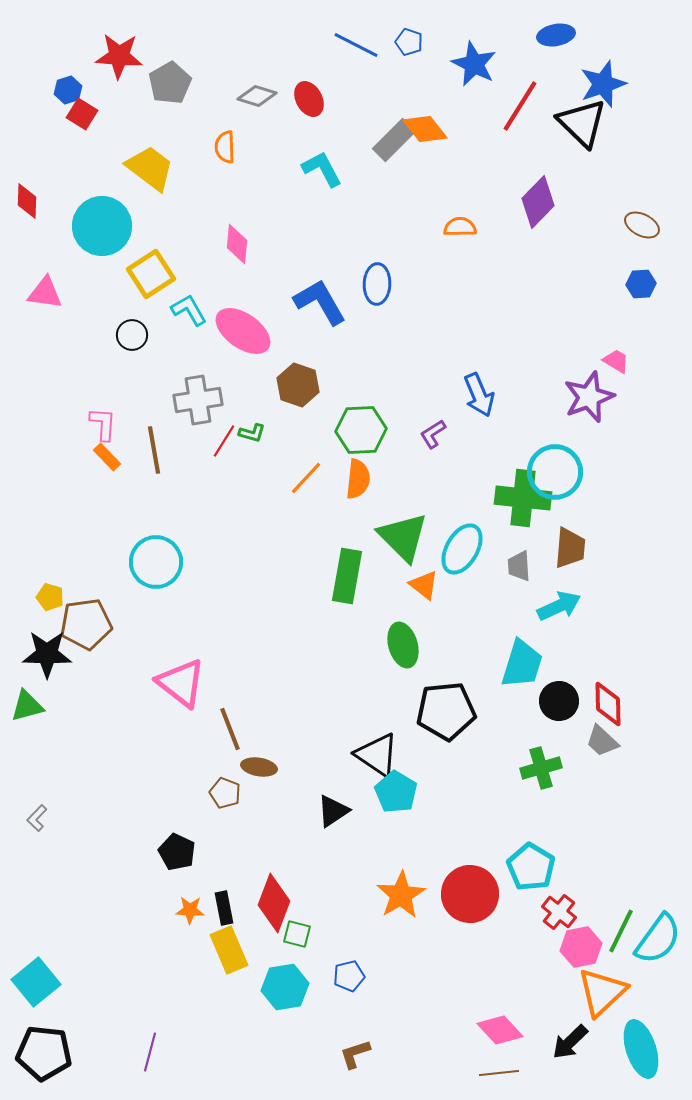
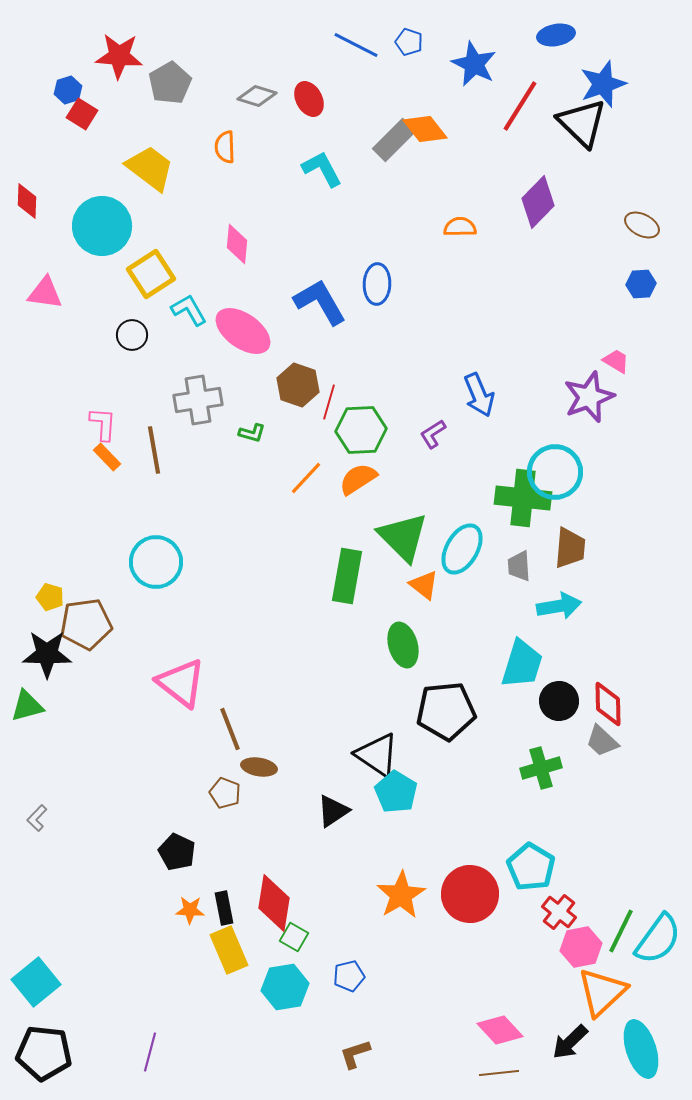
red line at (224, 441): moved 105 px right, 39 px up; rotated 16 degrees counterclockwise
orange semicircle at (358, 479): rotated 129 degrees counterclockwise
cyan arrow at (559, 606): rotated 15 degrees clockwise
red diamond at (274, 903): rotated 12 degrees counterclockwise
green square at (297, 934): moved 3 px left, 3 px down; rotated 16 degrees clockwise
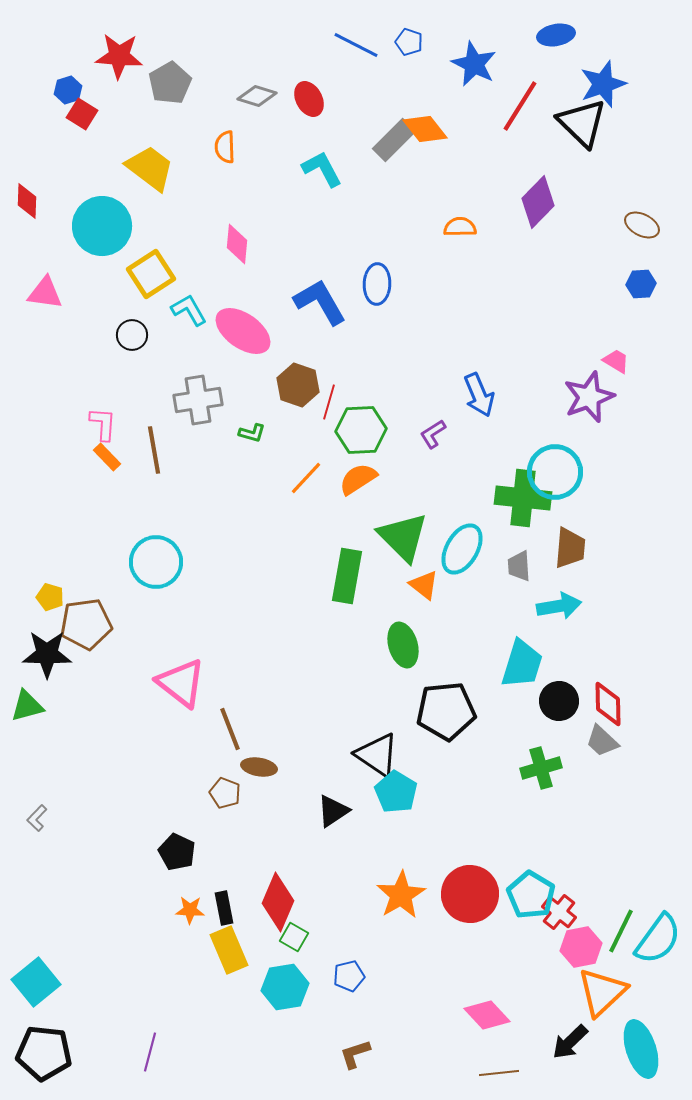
cyan pentagon at (531, 867): moved 28 px down
red diamond at (274, 903): moved 4 px right, 1 px up; rotated 14 degrees clockwise
pink diamond at (500, 1030): moved 13 px left, 15 px up
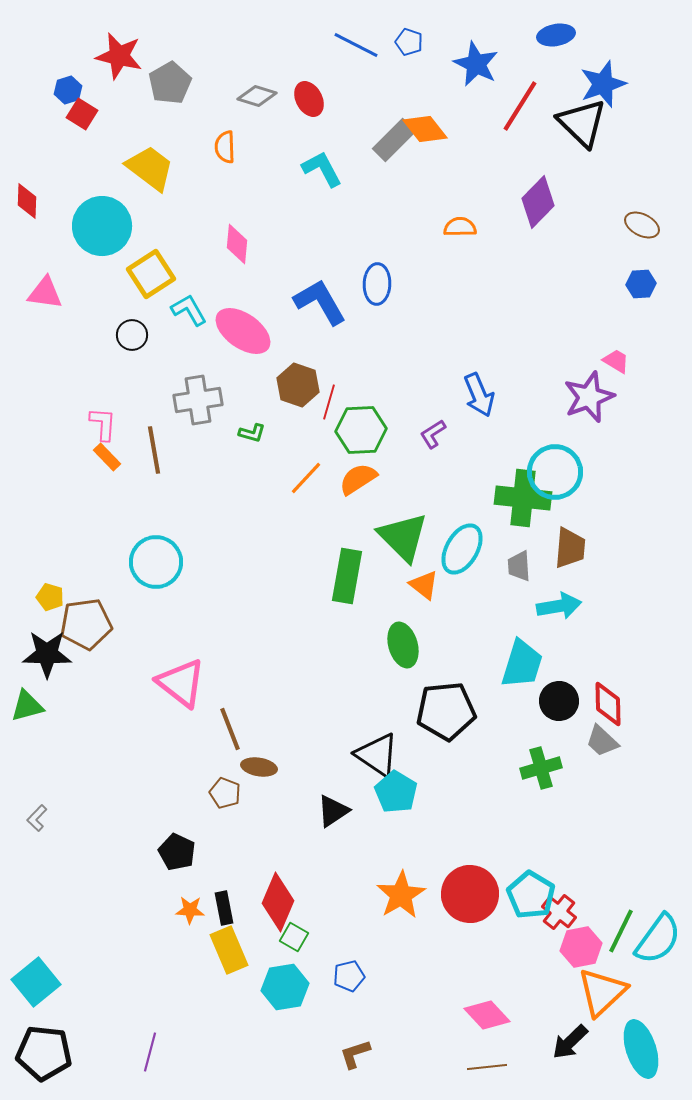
red star at (119, 56): rotated 9 degrees clockwise
blue star at (474, 64): moved 2 px right
brown line at (499, 1073): moved 12 px left, 6 px up
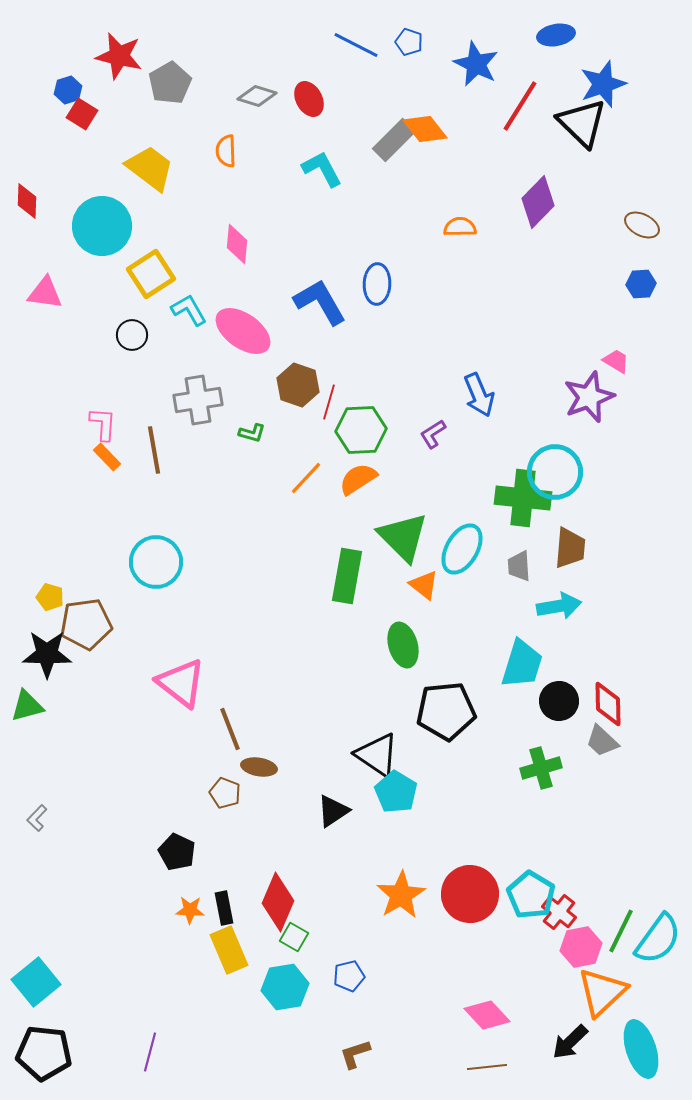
orange semicircle at (225, 147): moved 1 px right, 4 px down
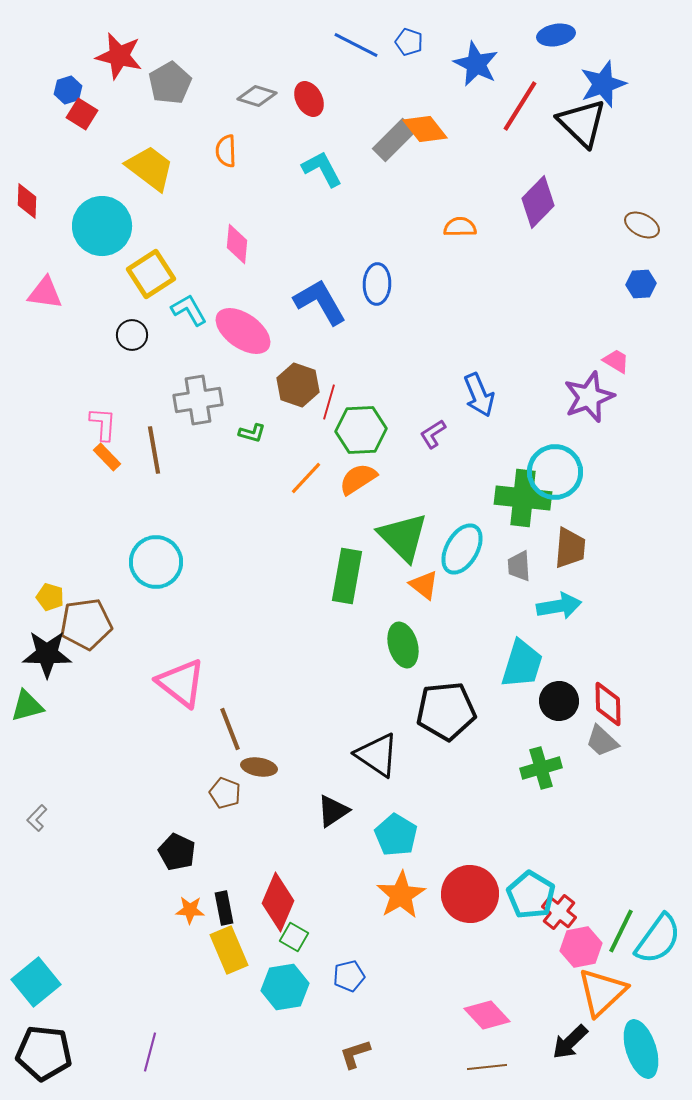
cyan pentagon at (396, 792): moved 43 px down
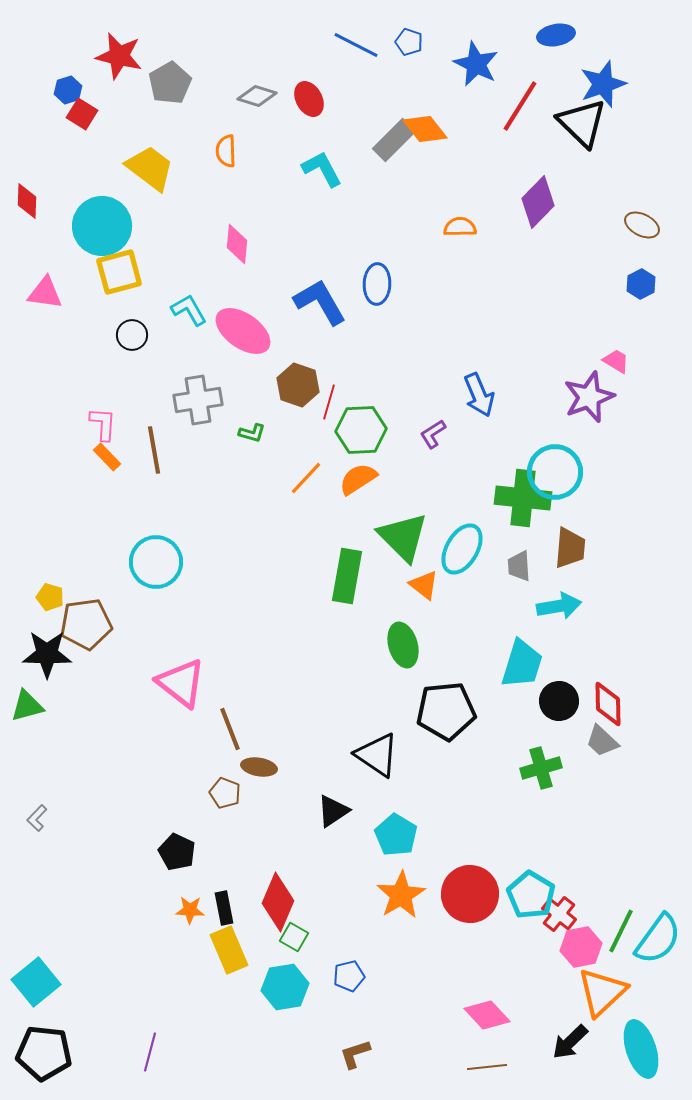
yellow square at (151, 274): moved 32 px left, 2 px up; rotated 18 degrees clockwise
blue hexagon at (641, 284): rotated 24 degrees counterclockwise
red cross at (559, 912): moved 2 px down
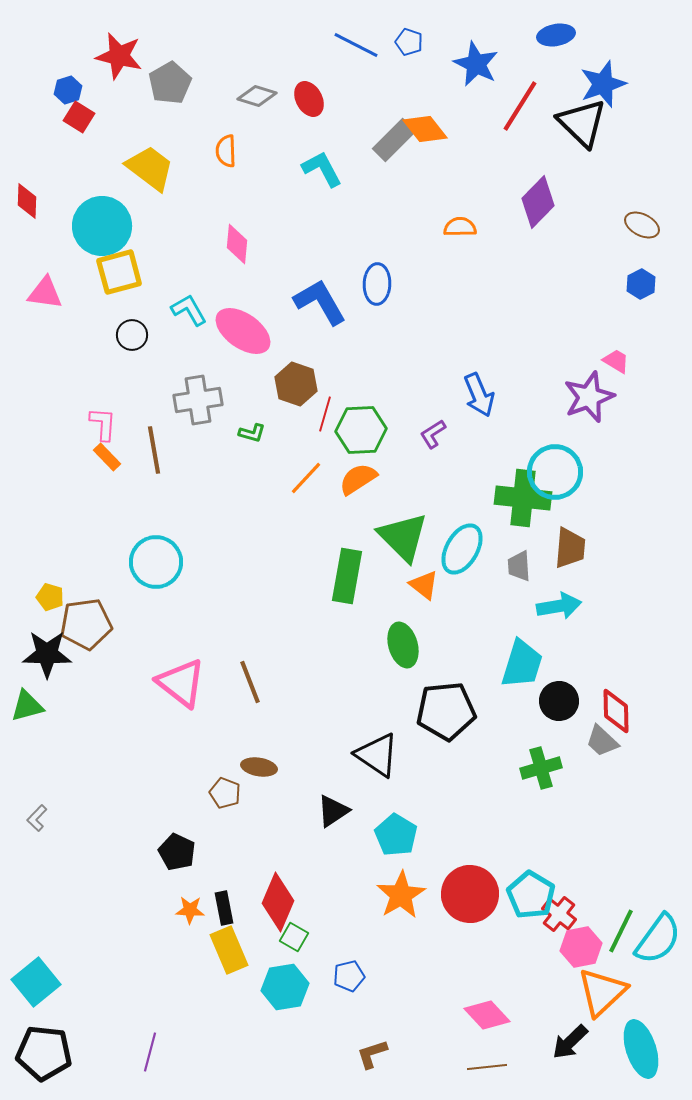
red square at (82, 114): moved 3 px left, 3 px down
brown hexagon at (298, 385): moved 2 px left, 1 px up
red line at (329, 402): moved 4 px left, 12 px down
red diamond at (608, 704): moved 8 px right, 7 px down
brown line at (230, 729): moved 20 px right, 47 px up
brown L-shape at (355, 1054): moved 17 px right
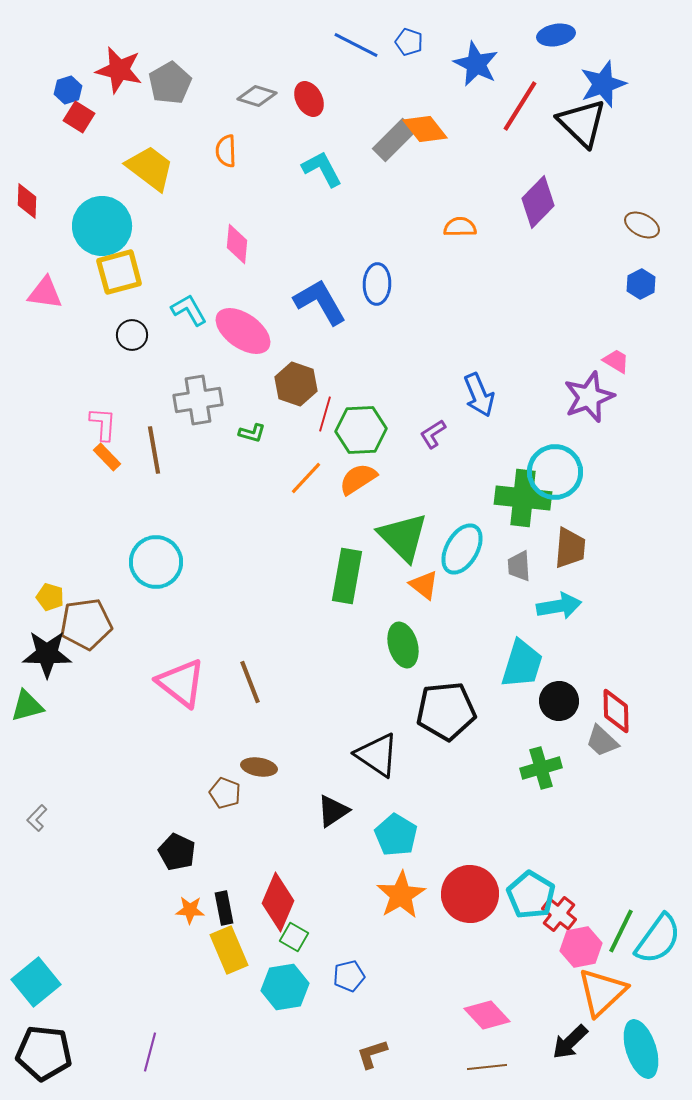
red star at (119, 56): moved 14 px down
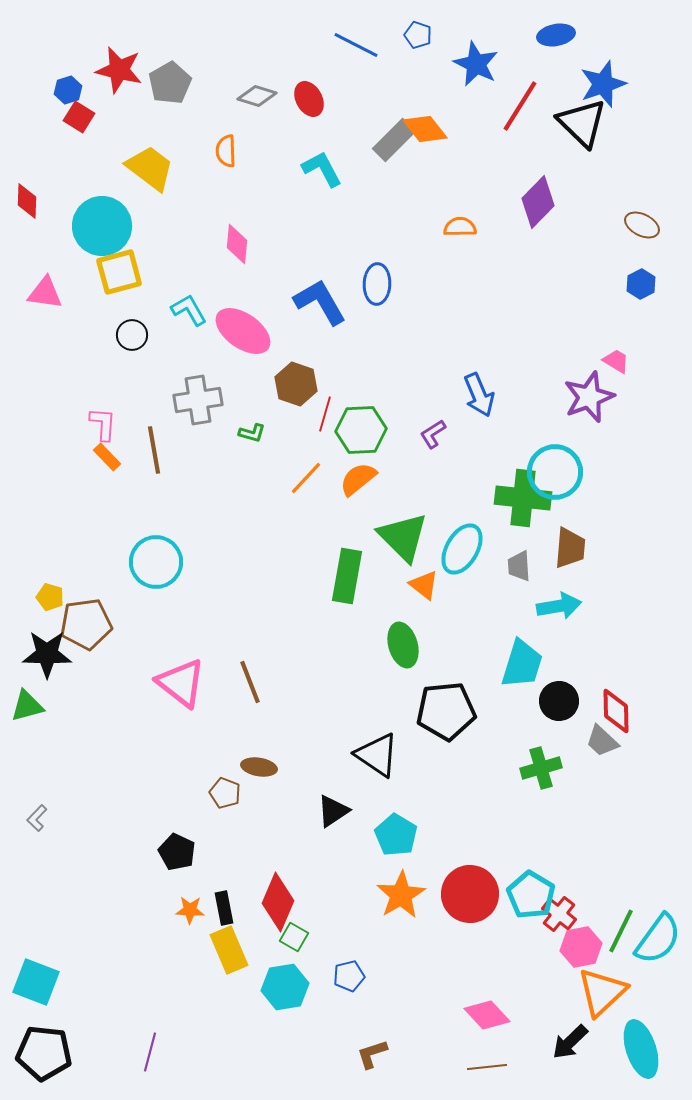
blue pentagon at (409, 42): moved 9 px right, 7 px up
orange semicircle at (358, 479): rotated 6 degrees counterclockwise
cyan square at (36, 982): rotated 30 degrees counterclockwise
